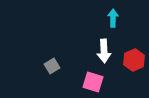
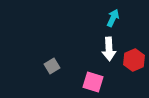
cyan arrow: rotated 24 degrees clockwise
white arrow: moved 5 px right, 2 px up
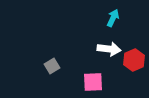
white arrow: rotated 80 degrees counterclockwise
pink square: rotated 20 degrees counterclockwise
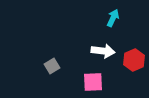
white arrow: moved 6 px left, 2 px down
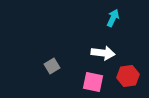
white arrow: moved 2 px down
red hexagon: moved 6 px left, 16 px down; rotated 15 degrees clockwise
pink square: rotated 15 degrees clockwise
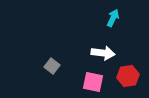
gray square: rotated 21 degrees counterclockwise
